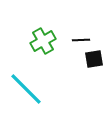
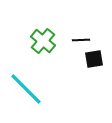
green cross: rotated 20 degrees counterclockwise
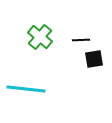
green cross: moved 3 px left, 4 px up
cyan line: rotated 39 degrees counterclockwise
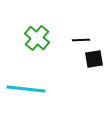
green cross: moved 3 px left, 1 px down
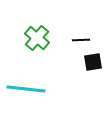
black square: moved 1 px left, 3 px down
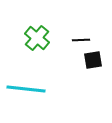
black square: moved 2 px up
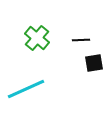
black square: moved 1 px right, 3 px down
cyan line: rotated 30 degrees counterclockwise
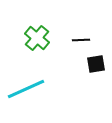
black square: moved 2 px right, 1 px down
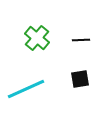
black square: moved 16 px left, 15 px down
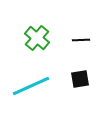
cyan line: moved 5 px right, 3 px up
